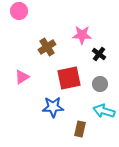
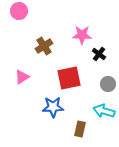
brown cross: moved 3 px left, 1 px up
gray circle: moved 8 px right
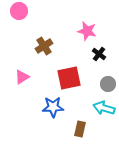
pink star: moved 5 px right, 4 px up; rotated 12 degrees clockwise
cyan arrow: moved 3 px up
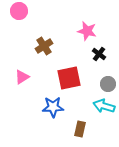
cyan arrow: moved 2 px up
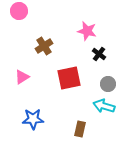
blue star: moved 20 px left, 12 px down
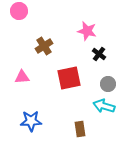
pink triangle: rotated 28 degrees clockwise
blue star: moved 2 px left, 2 px down
brown rectangle: rotated 21 degrees counterclockwise
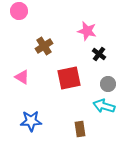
pink triangle: rotated 35 degrees clockwise
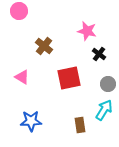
brown cross: rotated 18 degrees counterclockwise
cyan arrow: moved 4 px down; rotated 105 degrees clockwise
brown rectangle: moved 4 px up
